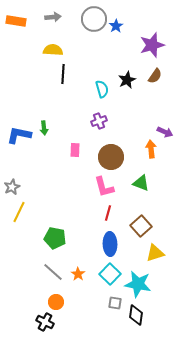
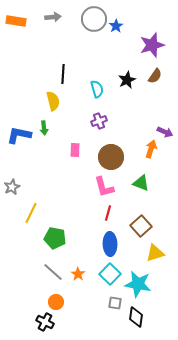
yellow semicircle: moved 51 px down; rotated 72 degrees clockwise
cyan semicircle: moved 5 px left
orange arrow: rotated 24 degrees clockwise
yellow line: moved 12 px right, 1 px down
black diamond: moved 2 px down
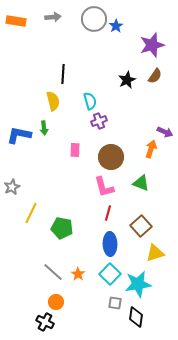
cyan semicircle: moved 7 px left, 12 px down
green pentagon: moved 7 px right, 10 px up
cyan star: rotated 20 degrees counterclockwise
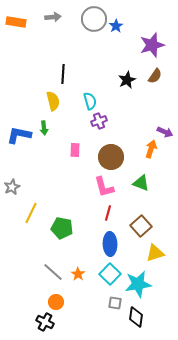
orange rectangle: moved 1 px down
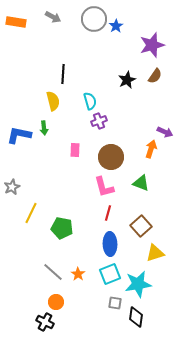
gray arrow: rotated 35 degrees clockwise
cyan square: rotated 25 degrees clockwise
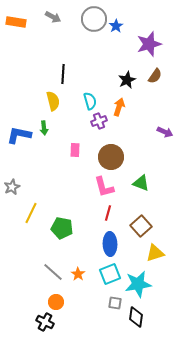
purple star: moved 3 px left, 1 px up
orange arrow: moved 32 px left, 42 px up
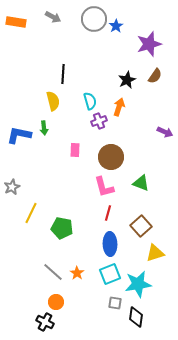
orange star: moved 1 px left, 1 px up
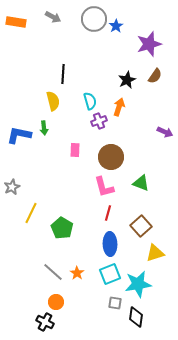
green pentagon: rotated 20 degrees clockwise
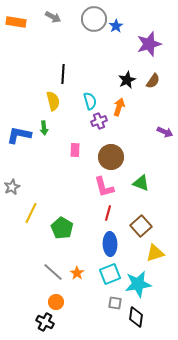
brown semicircle: moved 2 px left, 5 px down
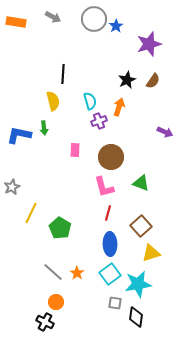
green pentagon: moved 2 px left
yellow triangle: moved 4 px left
cyan square: rotated 15 degrees counterclockwise
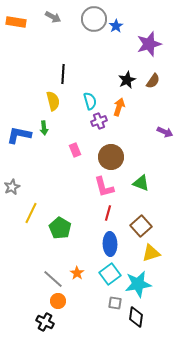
pink rectangle: rotated 24 degrees counterclockwise
gray line: moved 7 px down
orange circle: moved 2 px right, 1 px up
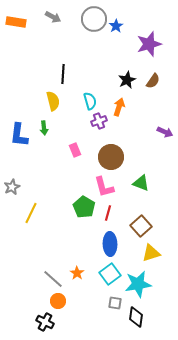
blue L-shape: rotated 95 degrees counterclockwise
green pentagon: moved 24 px right, 21 px up
